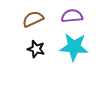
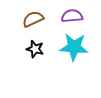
black star: moved 1 px left
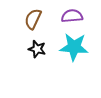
brown semicircle: rotated 40 degrees counterclockwise
black star: moved 2 px right
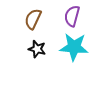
purple semicircle: rotated 70 degrees counterclockwise
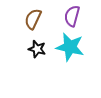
cyan star: moved 4 px left; rotated 8 degrees clockwise
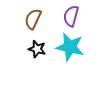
purple semicircle: moved 1 px left
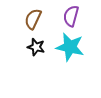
black star: moved 1 px left, 2 px up
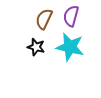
brown semicircle: moved 11 px right
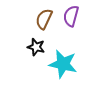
cyan star: moved 7 px left, 17 px down
